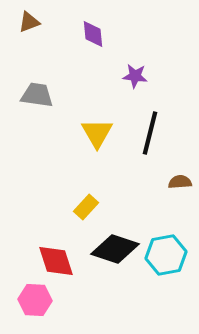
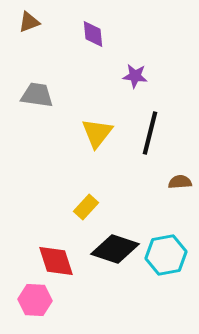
yellow triangle: rotated 8 degrees clockwise
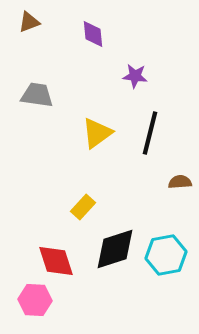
yellow triangle: rotated 16 degrees clockwise
yellow rectangle: moved 3 px left
black diamond: rotated 36 degrees counterclockwise
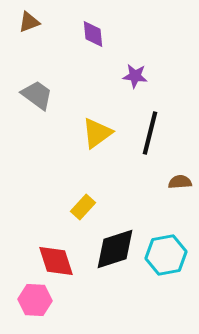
gray trapezoid: rotated 28 degrees clockwise
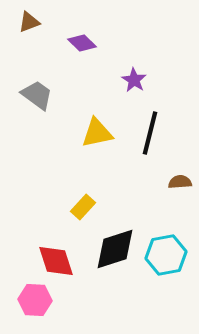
purple diamond: moved 11 px left, 9 px down; rotated 40 degrees counterclockwise
purple star: moved 1 px left, 4 px down; rotated 25 degrees clockwise
yellow triangle: rotated 24 degrees clockwise
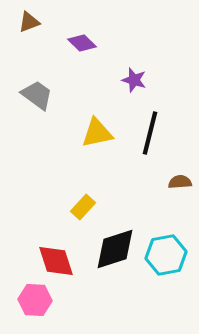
purple star: rotated 15 degrees counterclockwise
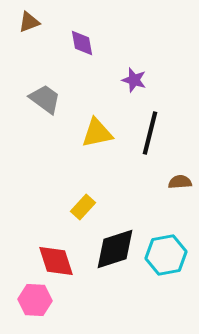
purple diamond: rotated 36 degrees clockwise
gray trapezoid: moved 8 px right, 4 px down
